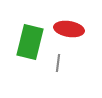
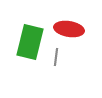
gray line: moved 2 px left, 6 px up
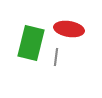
green rectangle: moved 1 px right, 1 px down
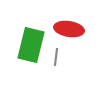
green rectangle: moved 2 px down
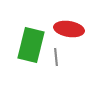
gray line: rotated 12 degrees counterclockwise
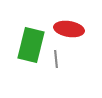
gray line: moved 2 px down
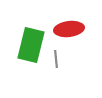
red ellipse: rotated 16 degrees counterclockwise
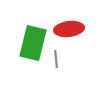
green rectangle: moved 2 px right, 2 px up
